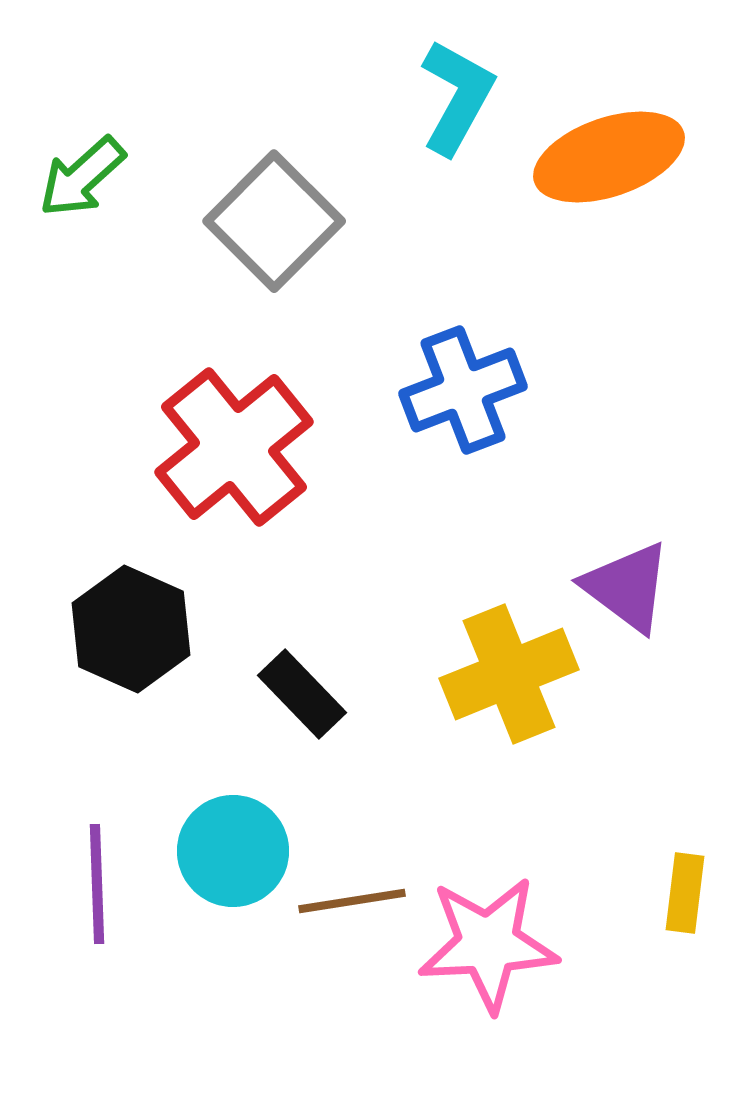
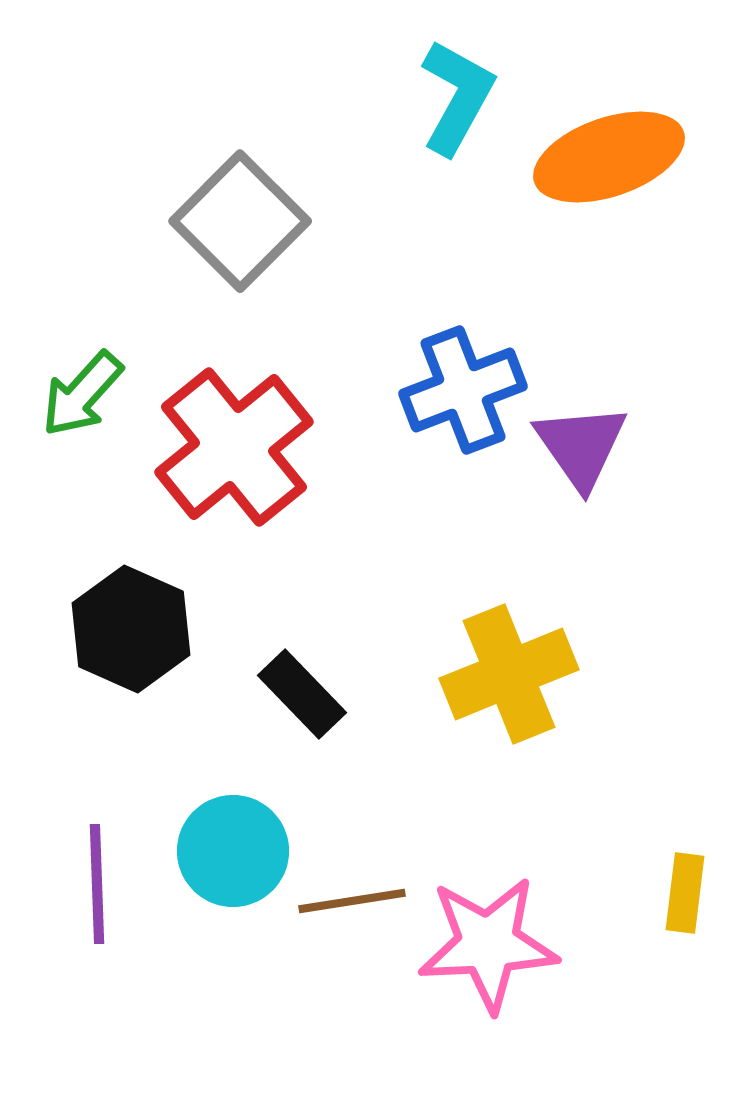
green arrow: moved 217 px down; rotated 6 degrees counterclockwise
gray square: moved 34 px left
purple triangle: moved 46 px left, 141 px up; rotated 18 degrees clockwise
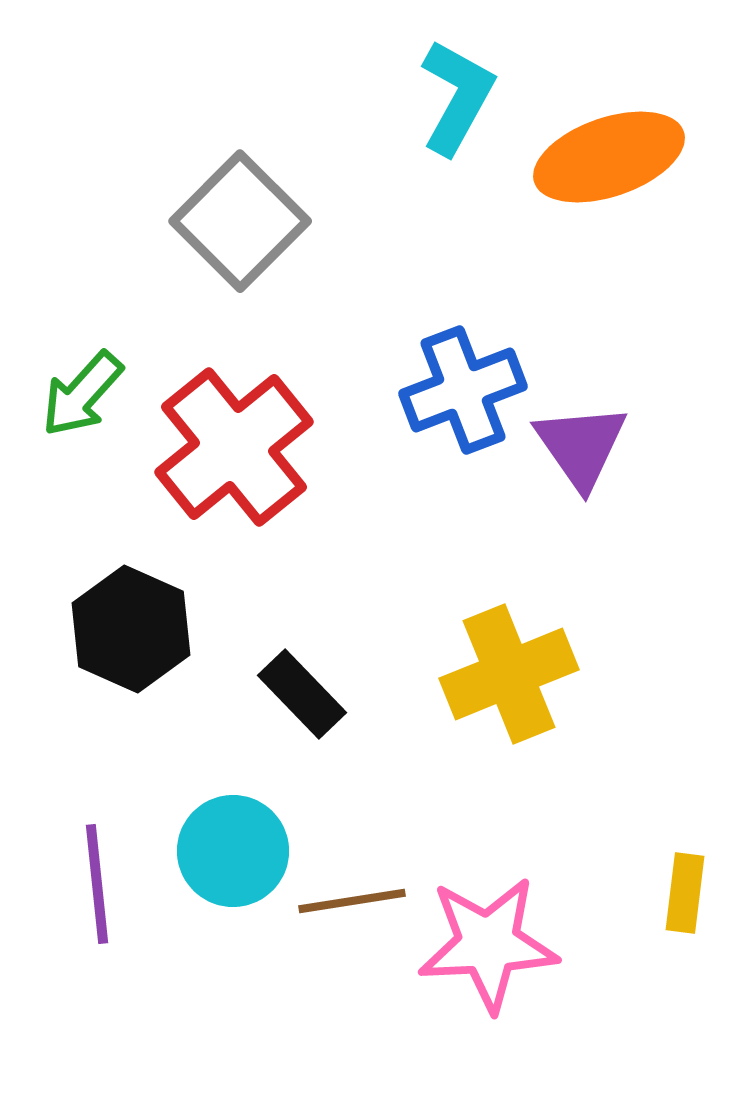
purple line: rotated 4 degrees counterclockwise
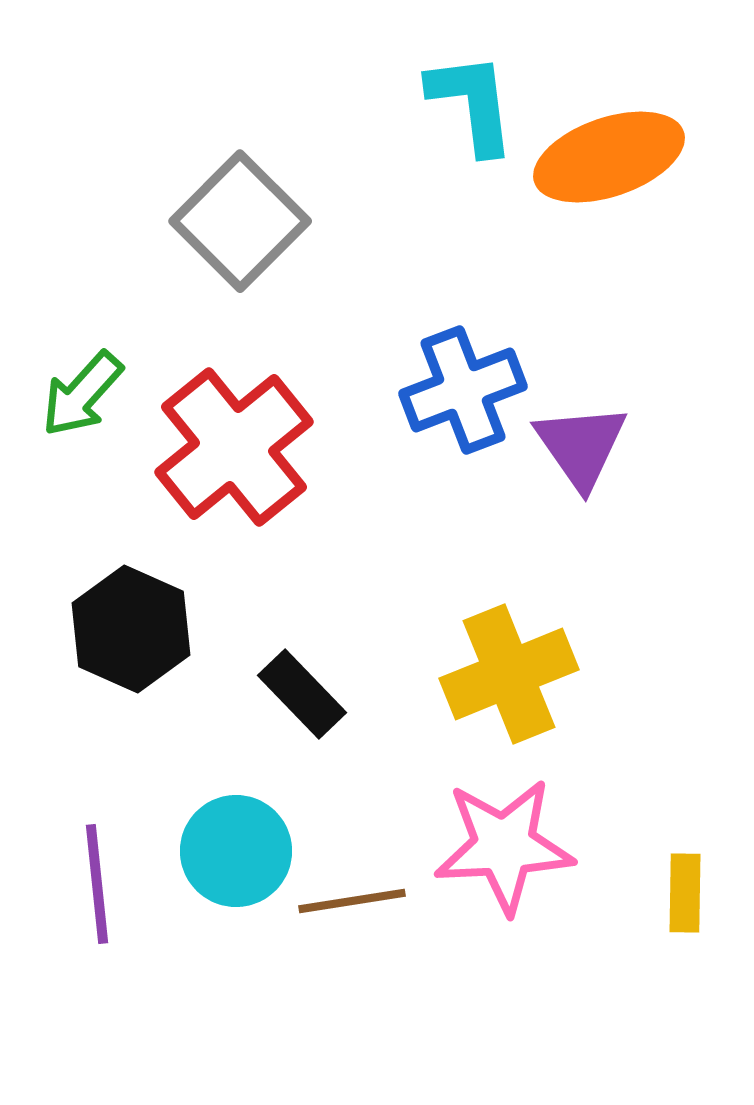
cyan L-shape: moved 15 px right, 6 px down; rotated 36 degrees counterclockwise
cyan circle: moved 3 px right
yellow rectangle: rotated 6 degrees counterclockwise
pink star: moved 16 px right, 98 px up
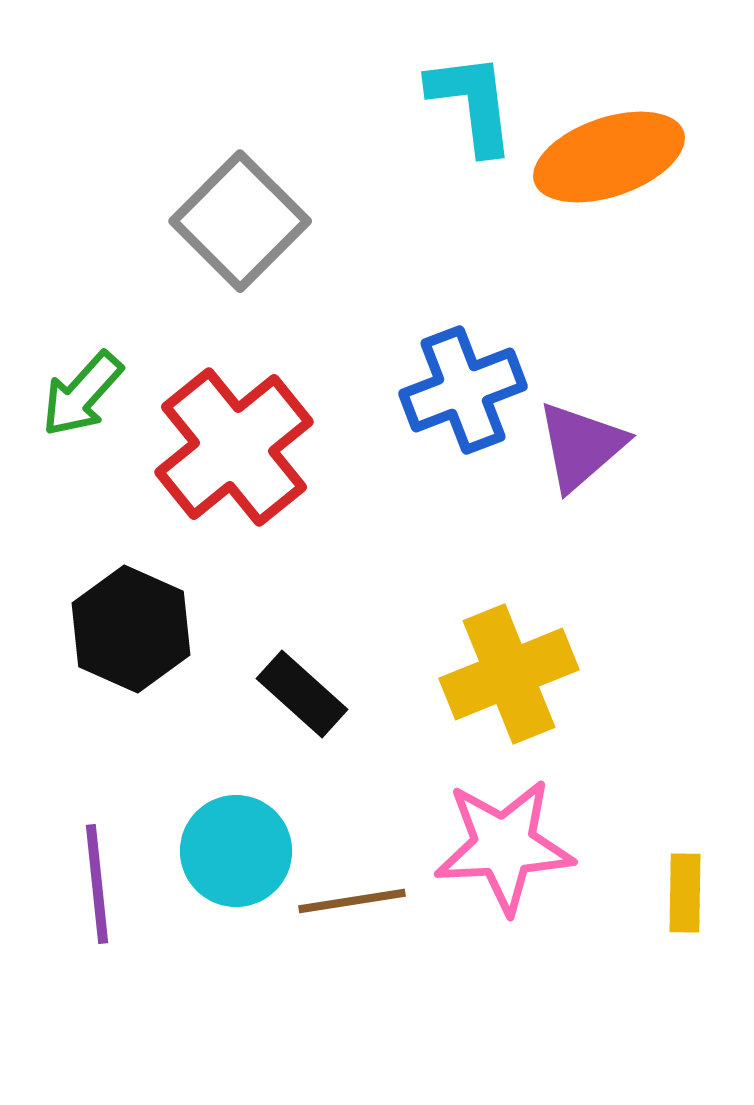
purple triangle: rotated 24 degrees clockwise
black rectangle: rotated 4 degrees counterclockwise
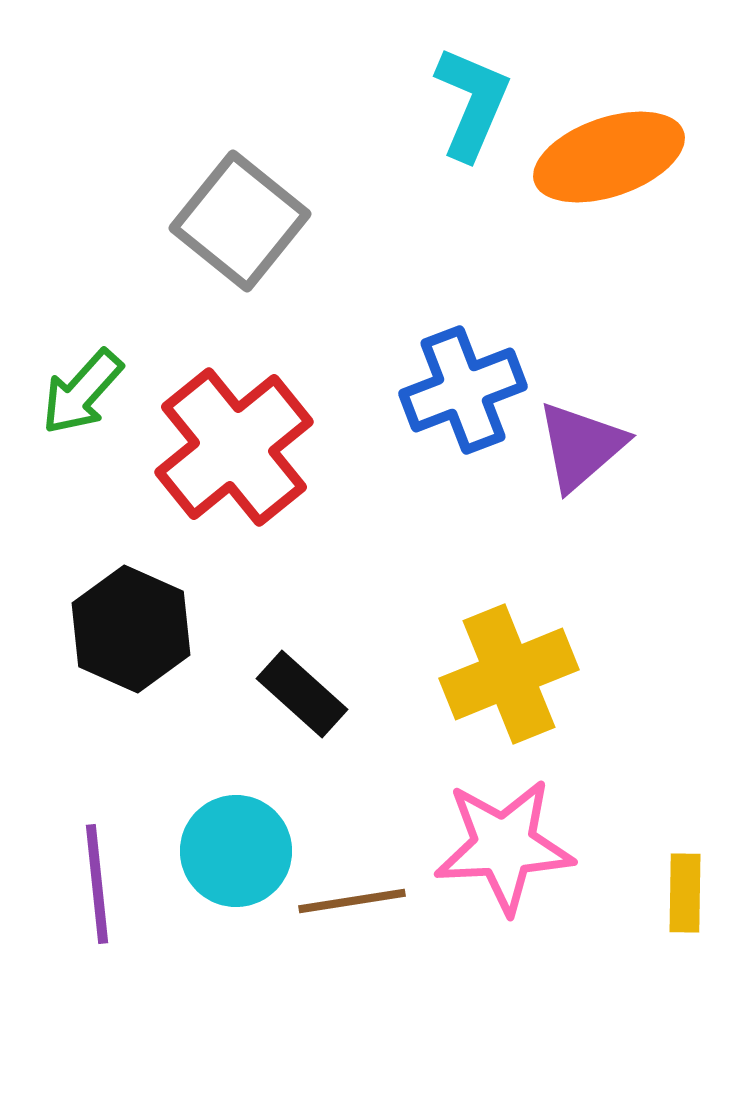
cyan L-shape: rotated 30 degrees clockwise
gray square: rotated 6 degrees counterclockwise
green arrow: moved 2 px up
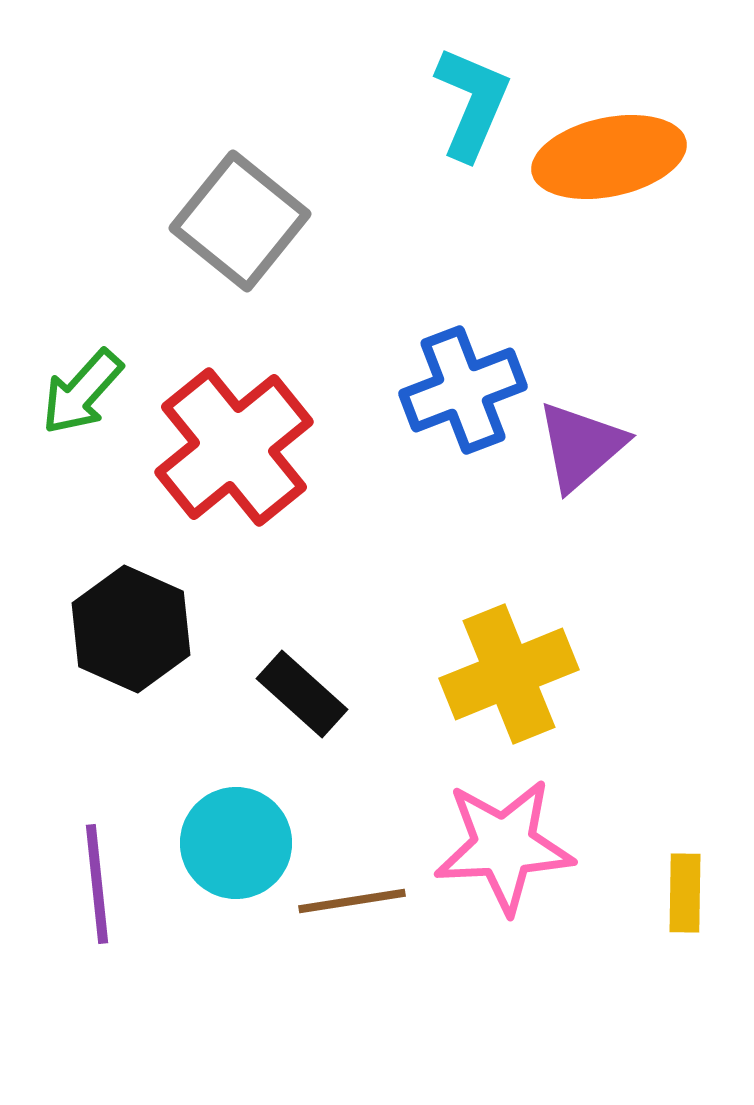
orange ellipse: rotated 7 degrees clockwise
cyan circle: moved 8 px up
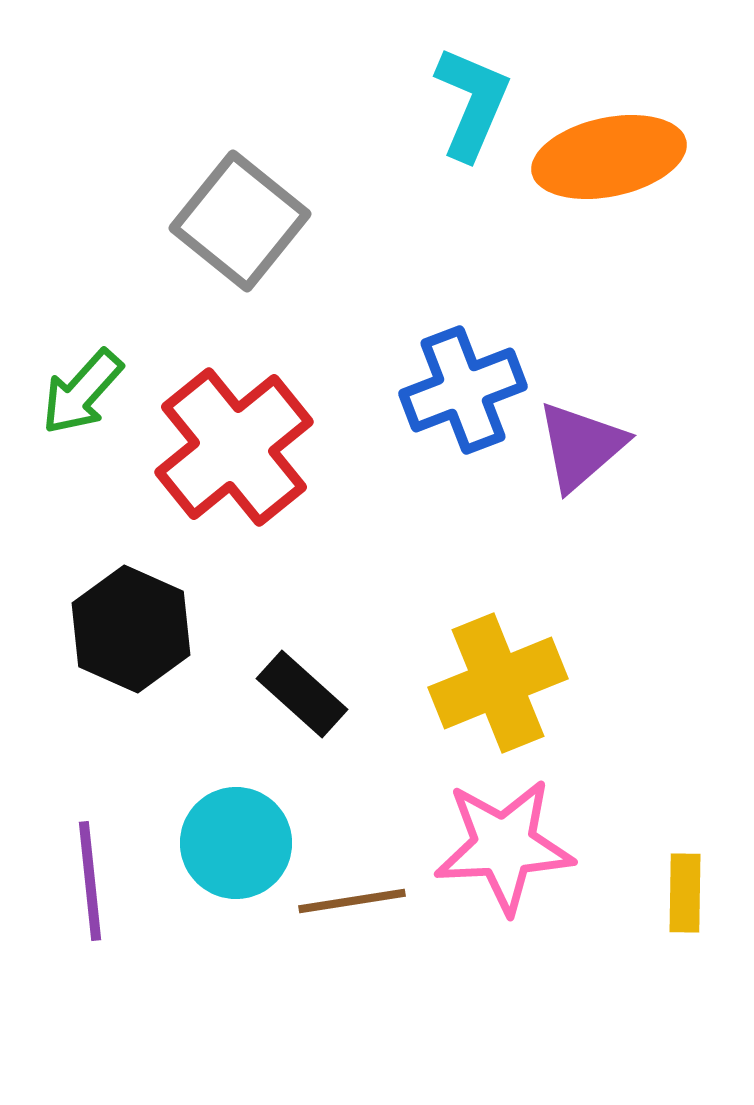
yellow cross: moved 11 px left, 9 px down
purple line: moved 7 px left, 3 px up
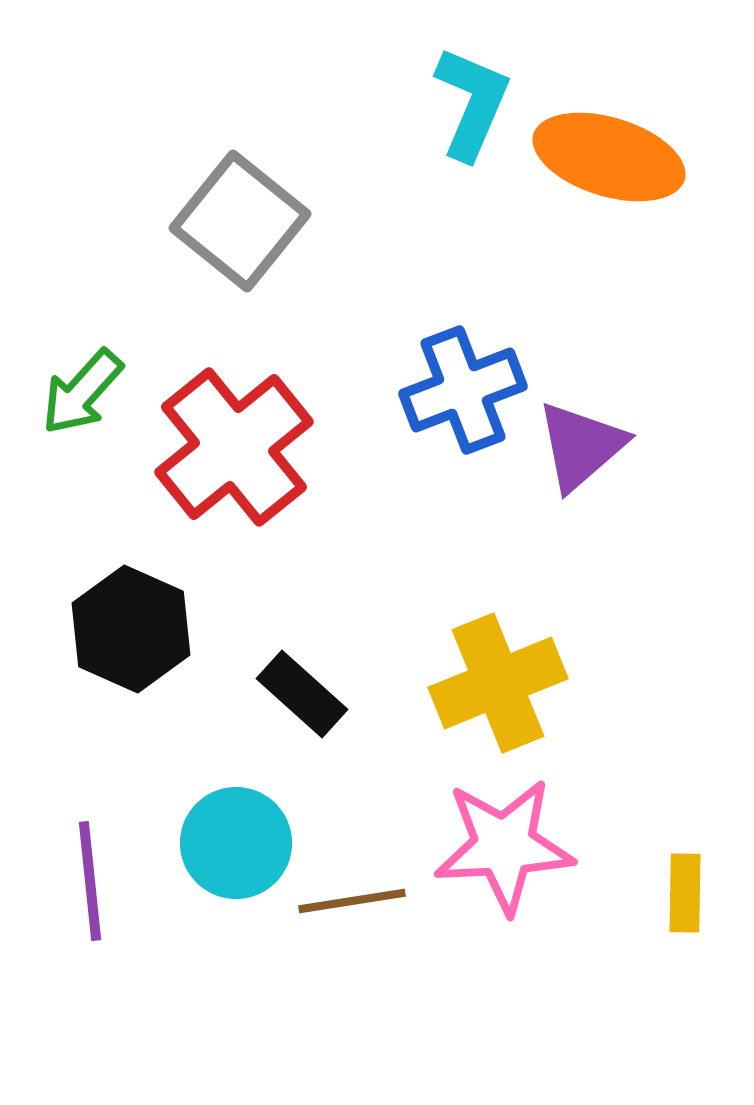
orange ellipse: rotated 29 degrees clockwise
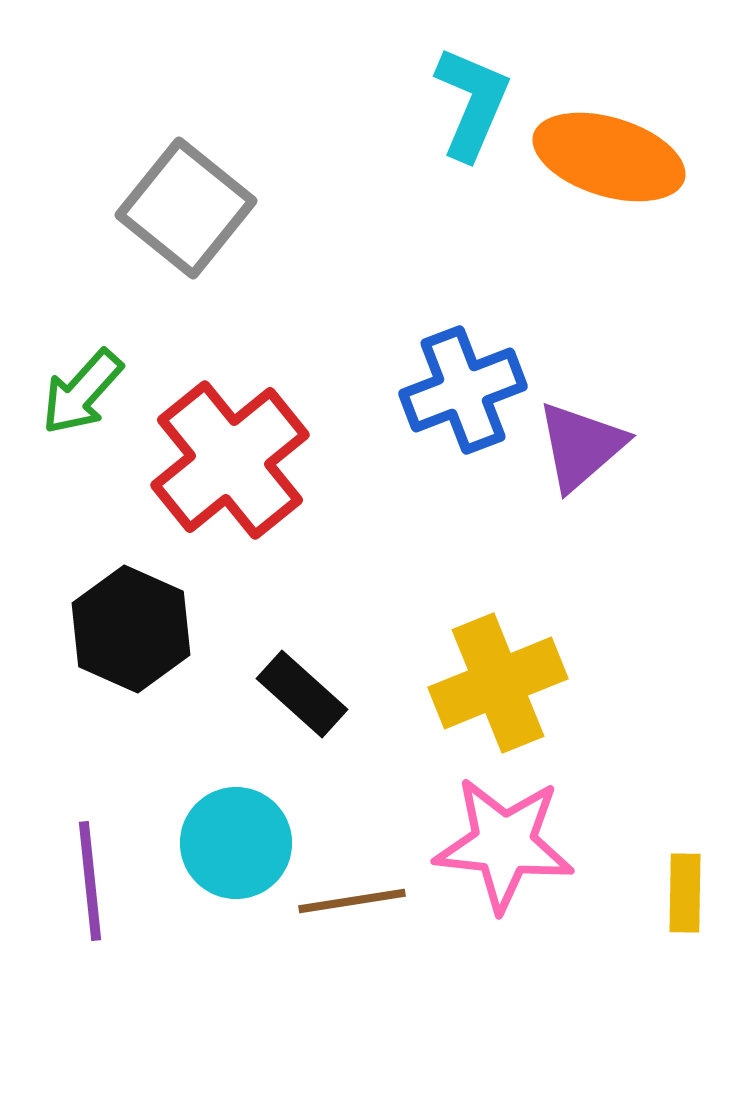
gray square: moved 54 px left, 13 px up
red cross: moved 4 px left, 13 px down
pink star: moved 2 px up; rotated 9 degrees clockwise
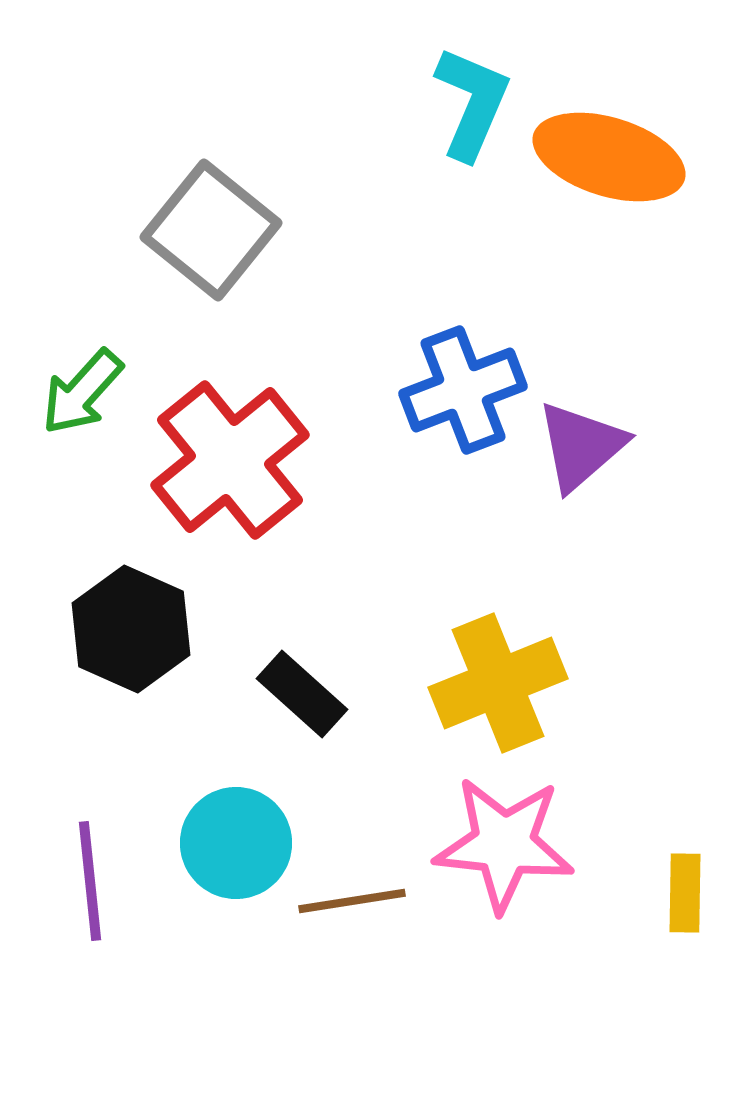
gray square: moved 25 px right, 22 px down
